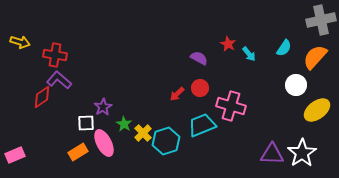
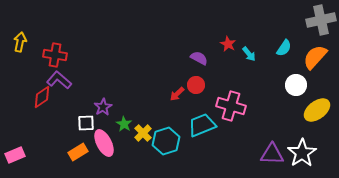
yellow arrow: rotated 96 degrees counterclockwise
red circle: moved 4 px left, 3 px up
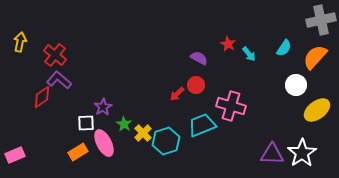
red cross: rotated 30 degrees clockwise
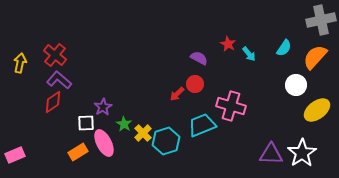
yellow arrow: moved 21 px down
red circle: moved 1 px left, 1 px up
red diamond: moved 11 px right, 5 px down
purple triangle: moved 1 px left
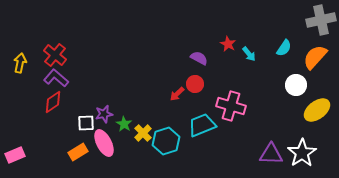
purple L-shape: moved 3 px left, 2 px up
purple star: moved 1 px right, 7 px down; rotated 18 degrees clockwise
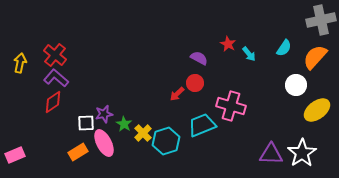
red circle: moved 1 px up
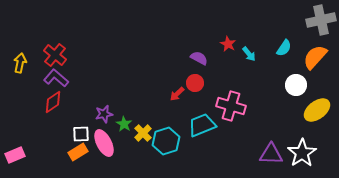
white square: moved 5 px left, 11 px down
